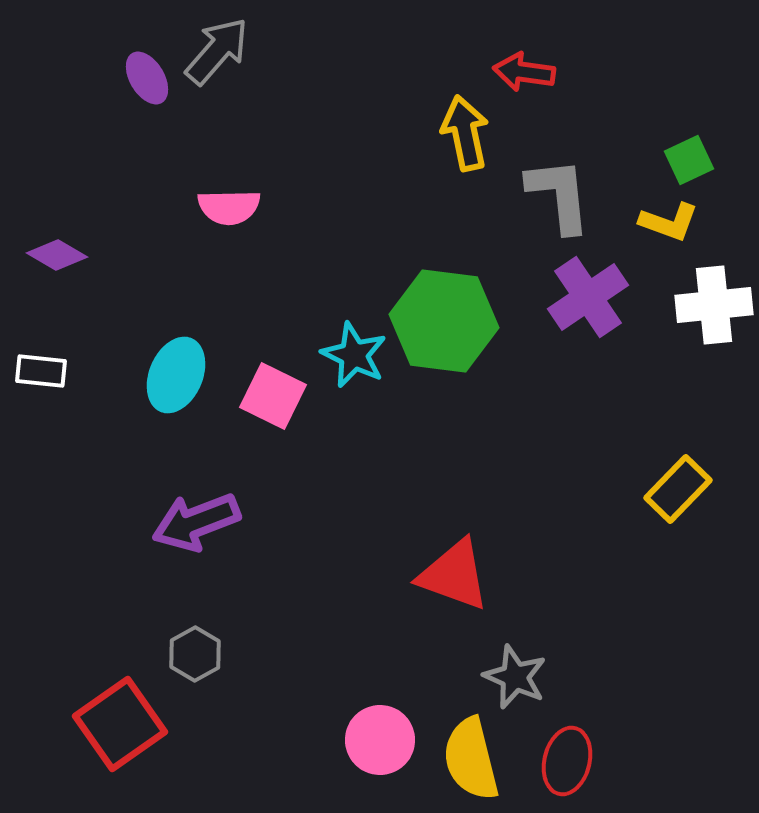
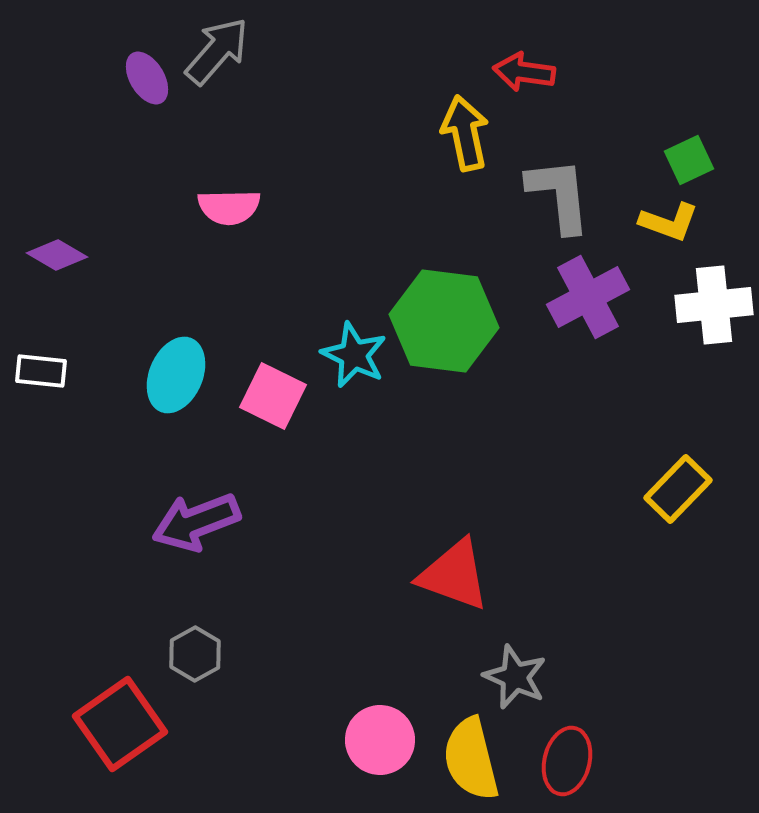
purple cross: rotated 6 degrees clockwise
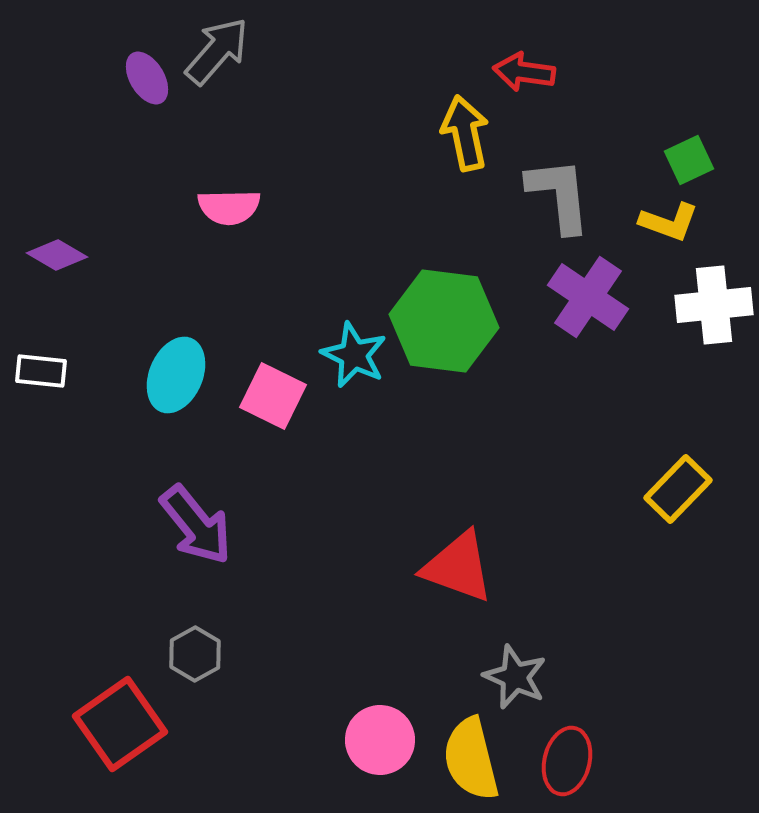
purple cross: rotated 28 degrees counterclockwise
purple arrow: moved 3 px down; rotated 108 degrees counterclockwise
red triangle: moved 4 px right, 8 px up
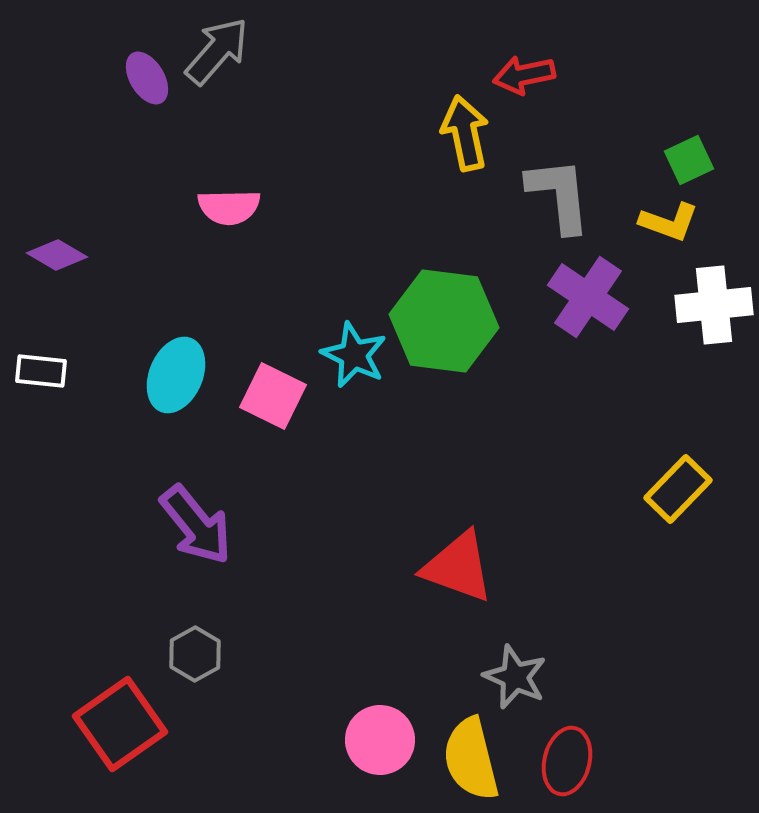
red arrow: moved 3 px down; rotated 20 degrees counterclockwise
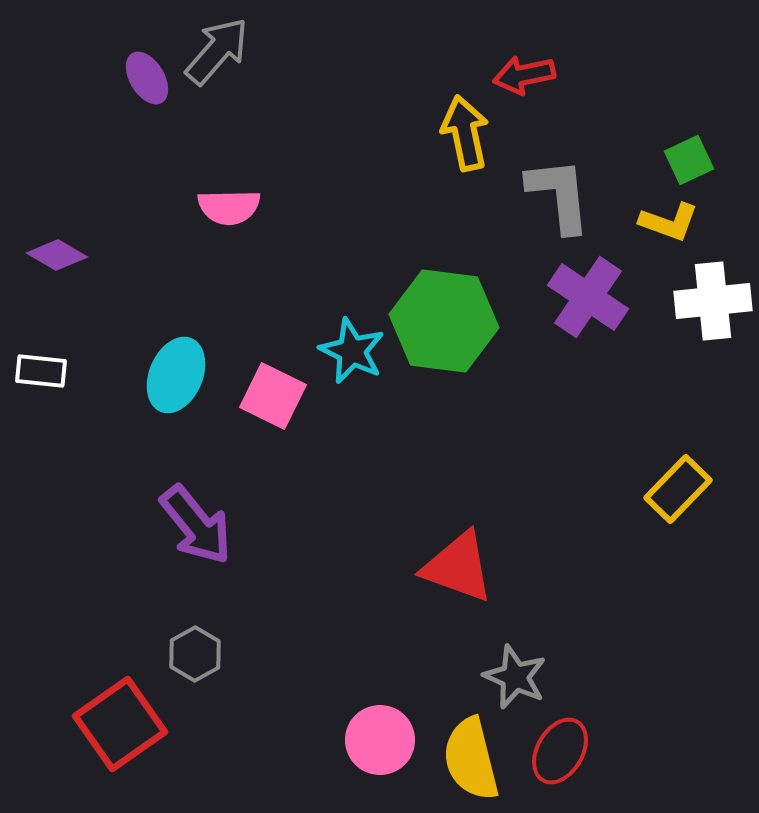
white cross: moved 1 px left, 4 px up
cyan star: moved 2 px left, 4 px up
red ellipse: moved 7 px left, 10 px up; rotated 16 degrees clockwise
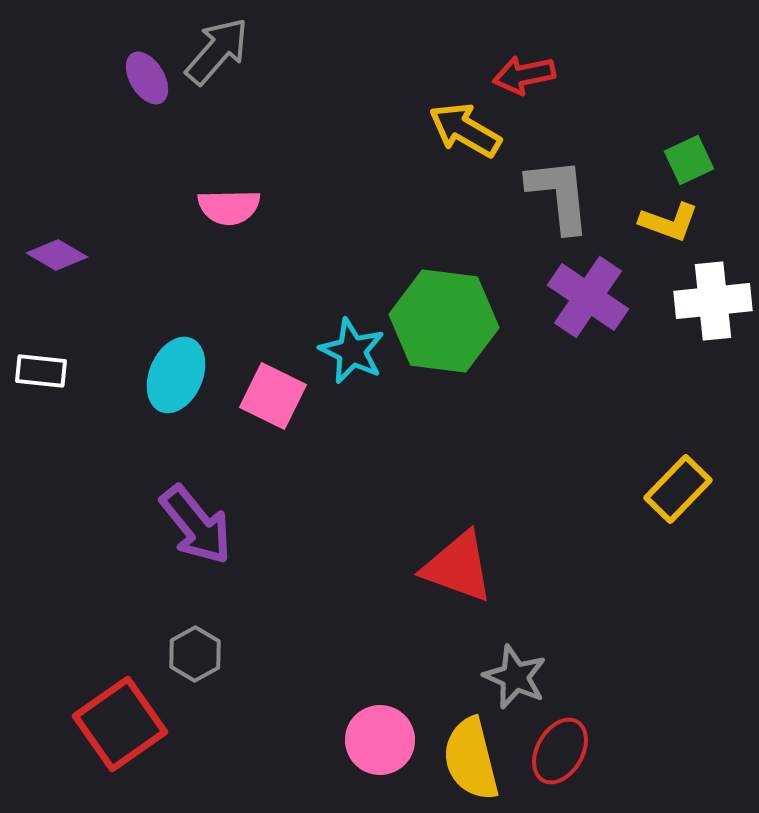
yellow arrow: moved 3 px up; rotated 48 degrees counterclockwise
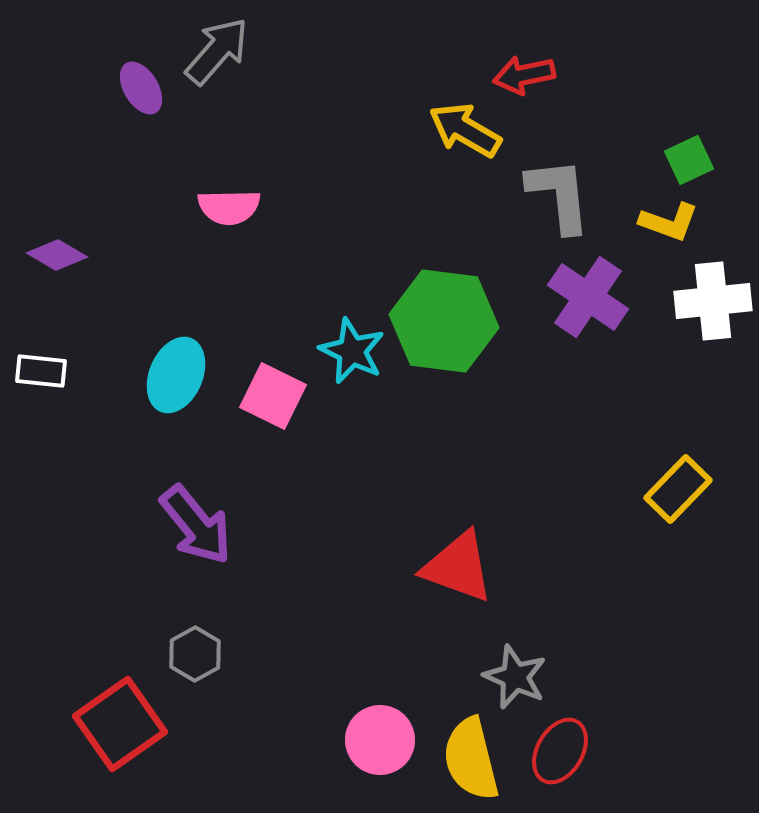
purple ellipse: moved 6 px left, 10 px down
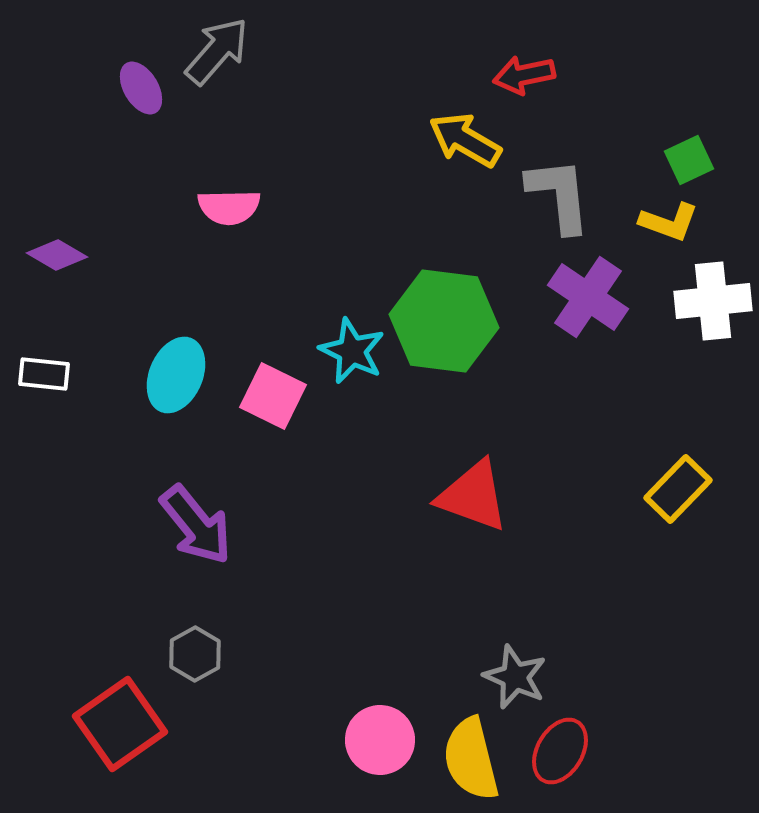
yellow arrow: moved 10 px down
white rectangle: moved 3 px right, 3 px down
red triangle: moved 15 px right, 71 px up
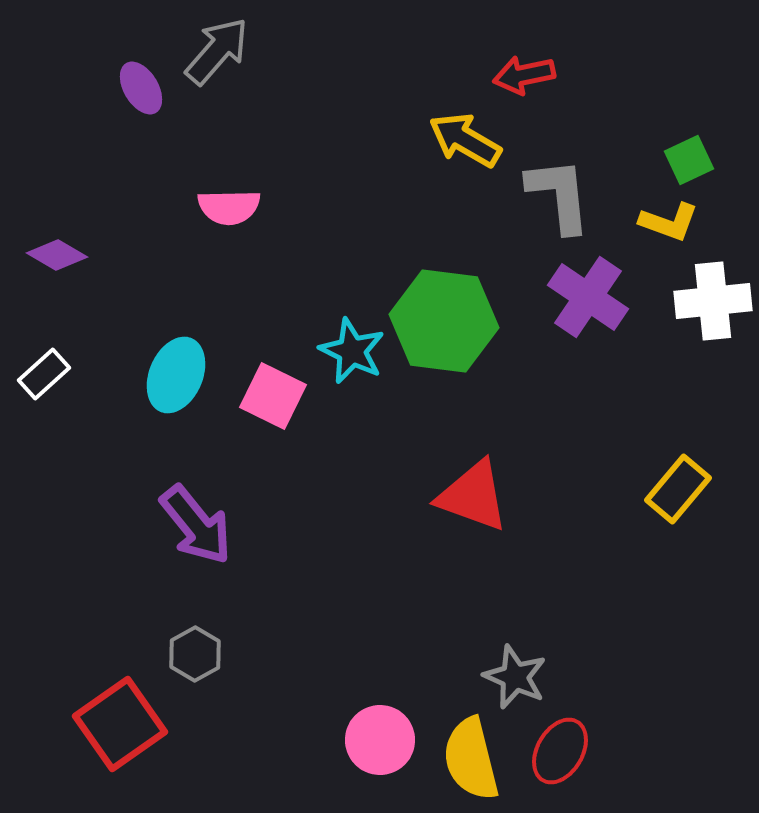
white rectangle: rotated 48 degrees counterclockwise
yellow rectangle: rotated 4 degrees counterclockwise
